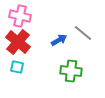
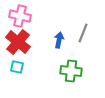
gray line: rotated 72 degrees clockwise
blue arrow: rotated 49 degrees counterclockwise
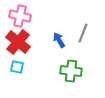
blue arrow: rotated 42 degrees counterclockwise
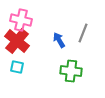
pink cross: moved 1 px right, 4 px down
red cross: moved 1 px left, 1 px up
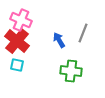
pink cross: rotated 10 degrees clockwise
cyan square: moved 2 px up
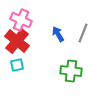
blue arrow: moved 1 px left, 6 px up
cyan square: rotated 24 degrees counterclockwise
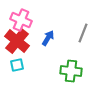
blue arrow: moved 10 px left, 4 px down; rotated 63 degrees clockwise
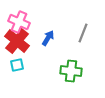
pink cross: moved 2 px left, 2 px down
